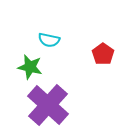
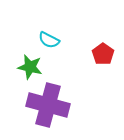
cyan semicircle: rotated 15 degrees clockwise
purple cross: rotated 27 degrees counterclockwise
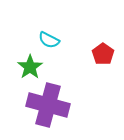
green star: rotated 25 degrees clockwise
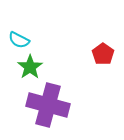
cyan semicircle: moved 30 px left
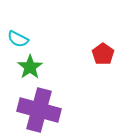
cyan semicircle: moved 1 px left, 1 px up
purple cross: moved 9 px left, 5 px down
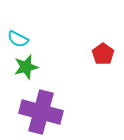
green star: moved 4 px left; rotated 20 degrees clockwise
purple cross: moved 2 px right, 2 px down
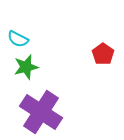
purple cross: rotated 18 degrees clockwise
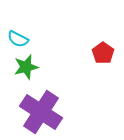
red pentagon: moved 1 px up
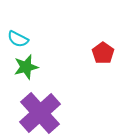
purple cross: moved 1 px left, 1 px down; rotated 15 degrees clockwise
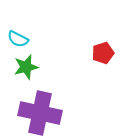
red pentagon: rotated 20 degrees clockwise
purple cross: rotated 36 degrees counterclockwise
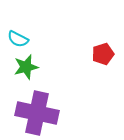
red pentagon: moved 1 px down
purple cross: moved 3 px left
